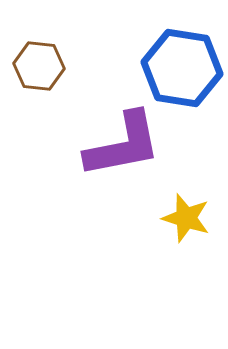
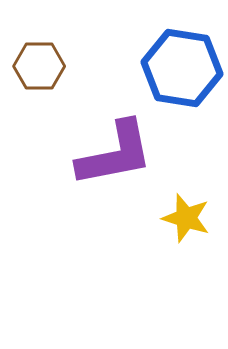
brown hexagon: rotated 6 degrees counterclockwise
purple L-shape: moved 8 px left, 9 px down
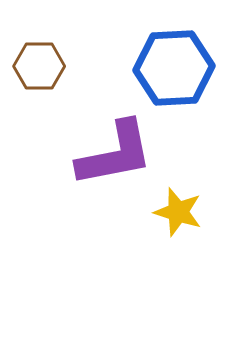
blue hexagon: moved 8 px left; rotated 12 degrees counterclockwise
yellow star: moved 8 px left, 6 px up
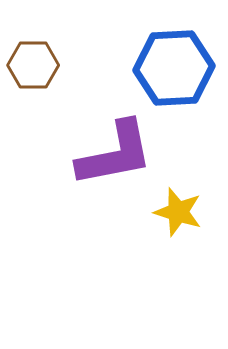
brown hexagon: moved 6 px left, 1 px up
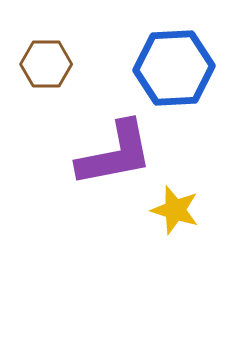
brown hexagon: moved 13 px right, 1 px up
yellow star: moved 3 px left, 2 px up
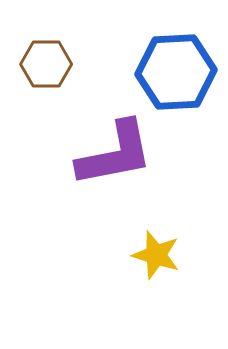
blue hexagon: moved 2 px right, 4 px down
yellow star: moved 19 px left, 45 px down
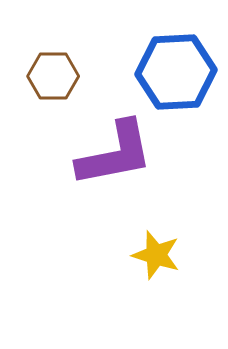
brown hexagon: moved 7 px right, 12 px down
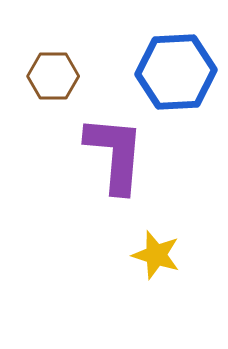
purple L-shape: rotated 74 degrees counterclockwise
